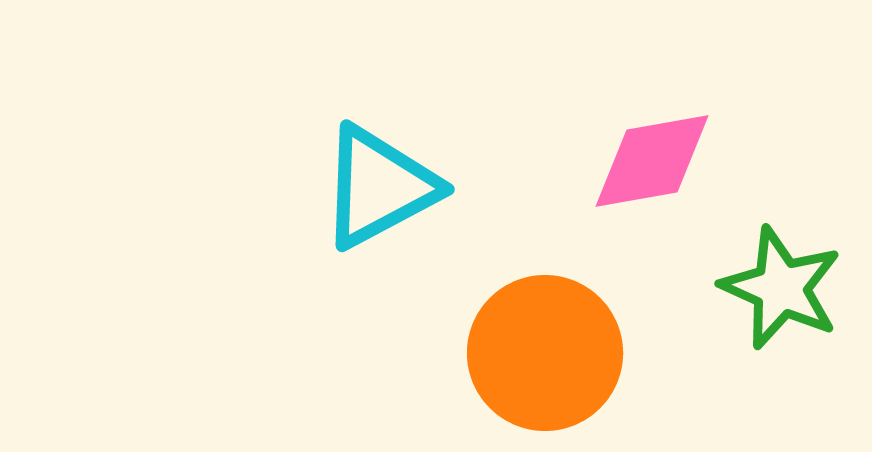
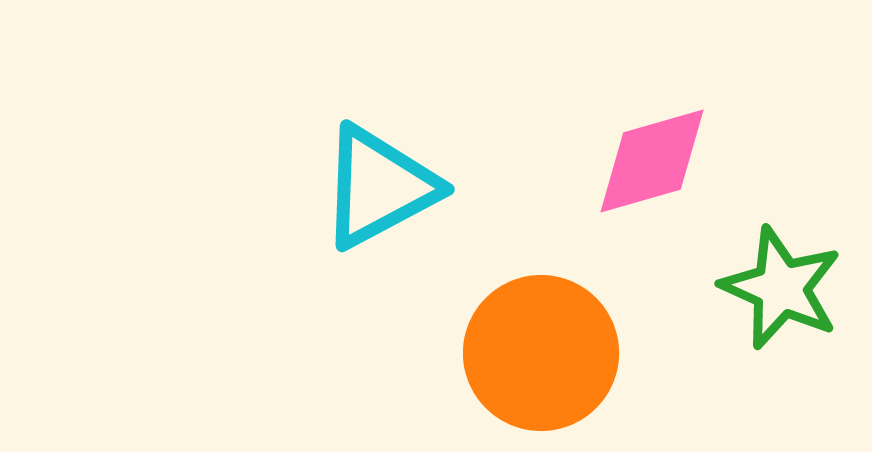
pink diamond: rotated 6 degrees counterclockwise
orange circle: moved 4 px left
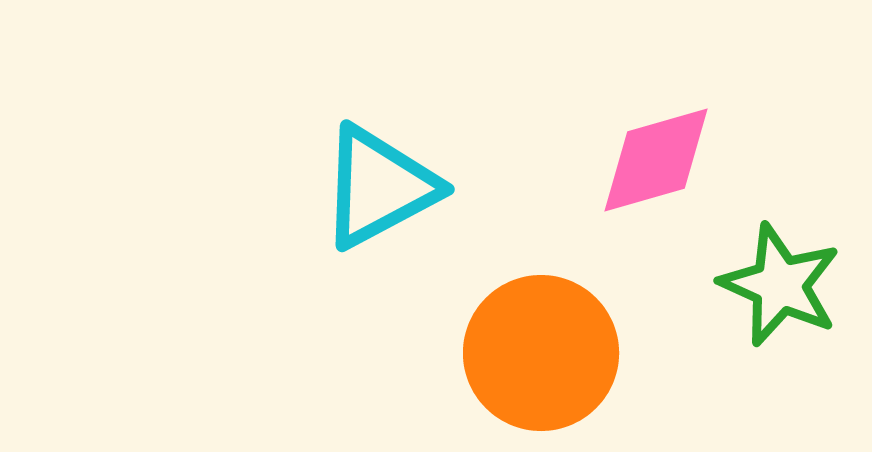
pink diamond: moved 4 px right, 1 px up
green star: moved 1 px left, 3 px up
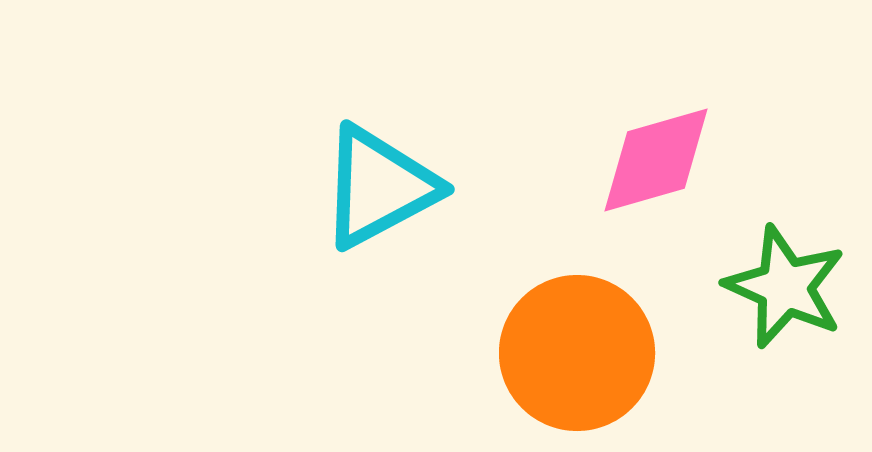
green star: moved 5 px right, 2 px down
orange circle: moved 36 px right
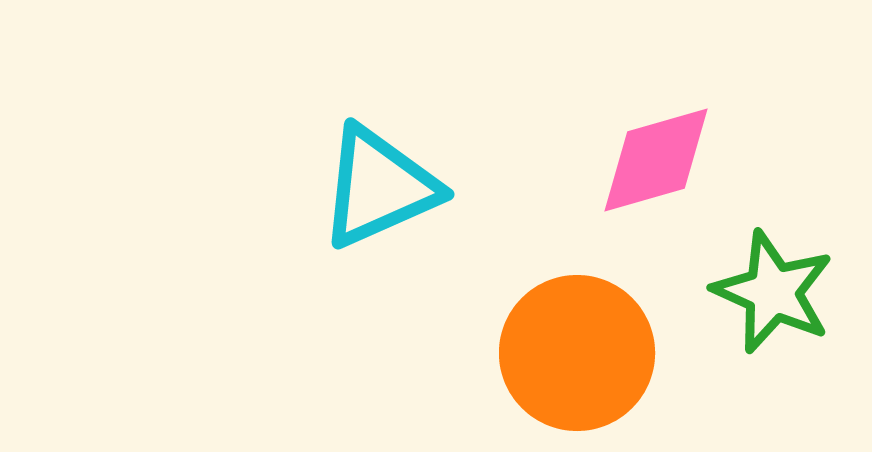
cyan triangle: rotated 4 degrees clockwise
green star: moved 12 px left, 5 px down
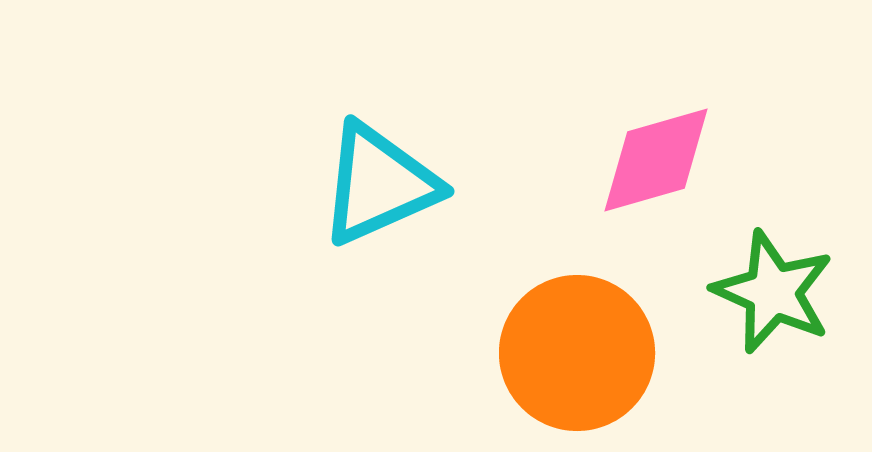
cyan triangle: moved 3 px up
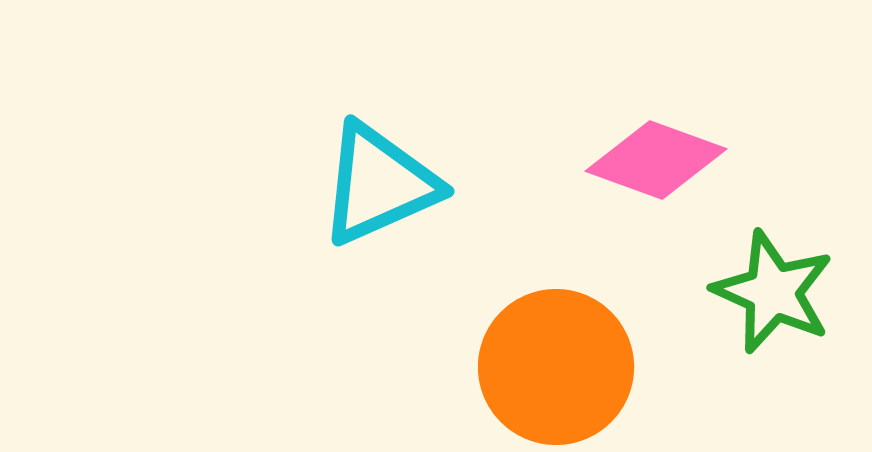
pink diamond: rotated 36 degrees clockwise
orange circle: moved 21 px left, 14 px down
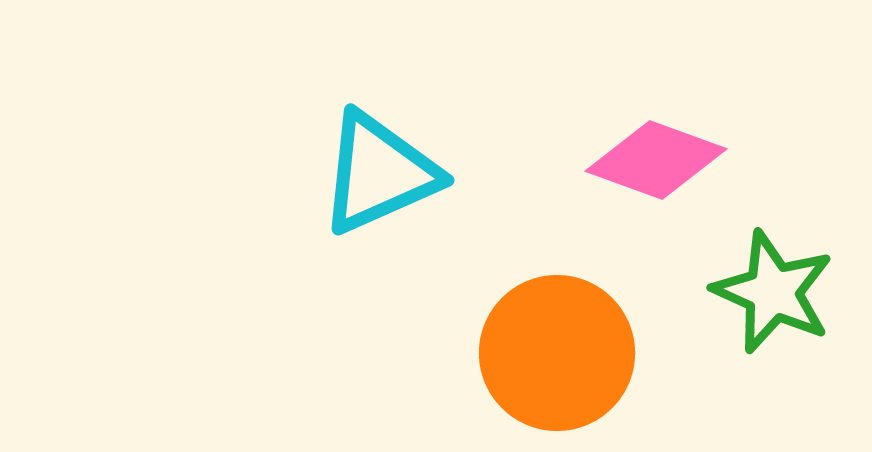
cyan triangle: moved 11 px up
orange circle: moved 1 px right, 14 px up
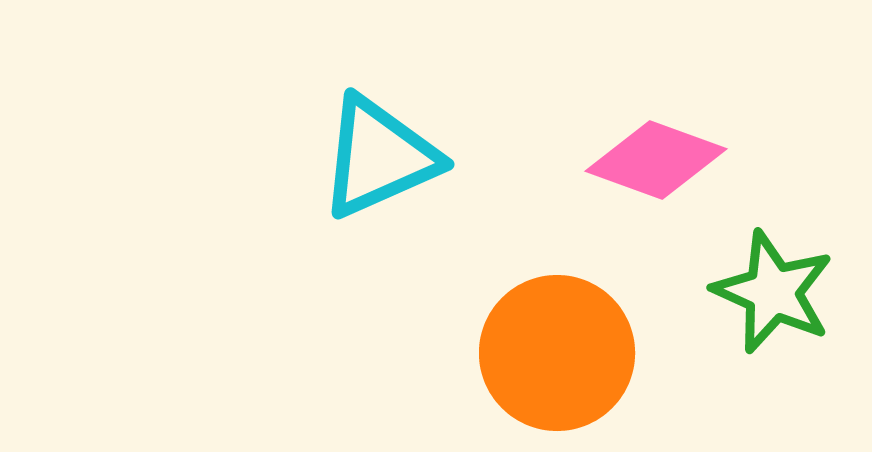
cyan triangle: moved 16 px up
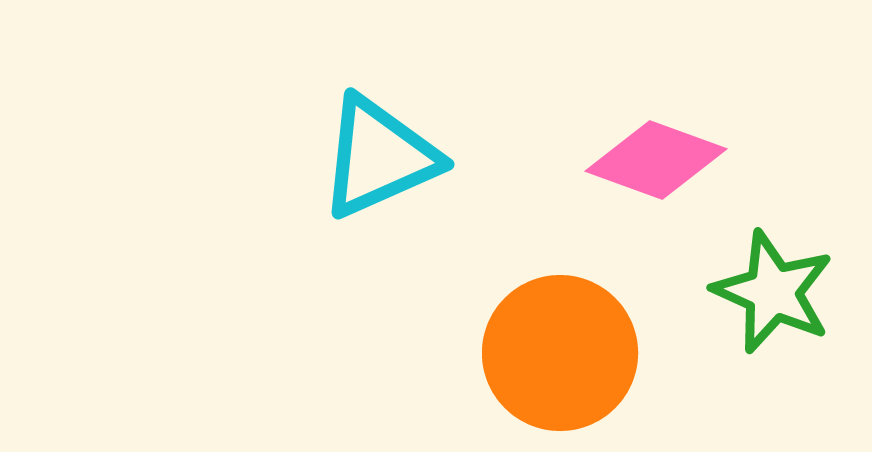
orange circle: moved 3 px right
